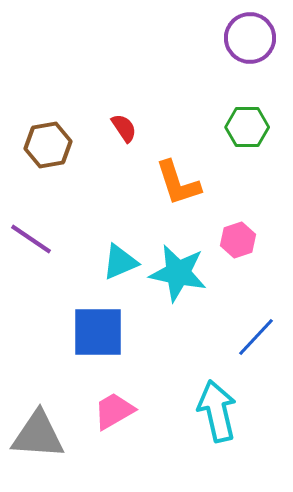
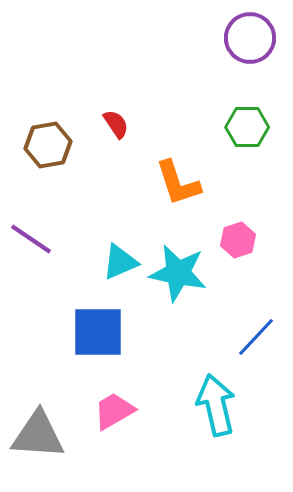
red semicircle: moved 8 px left, 4 px up
cyan arrow: moved 1 px left, 6 px up
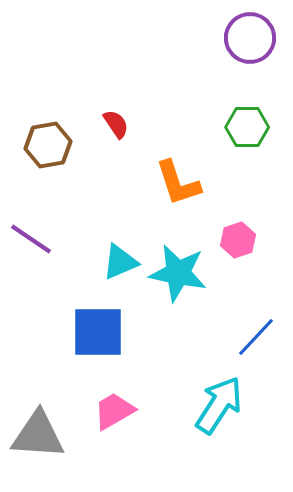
cyan arrow: moved 3 px right; rotated 46 degrees clockwise
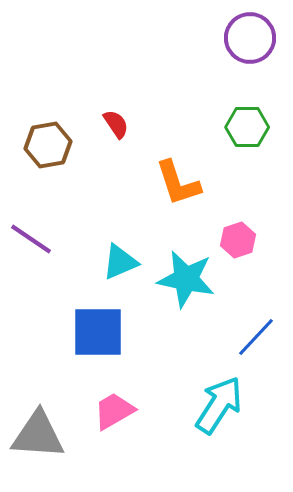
cyan star: moved 8 px right, 6 px down
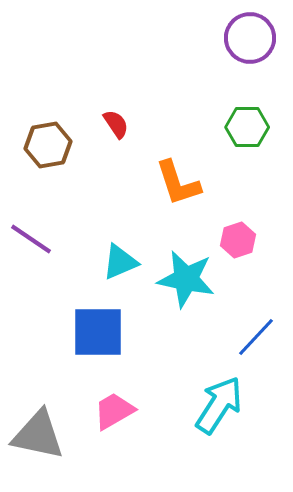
gray triangle: rotated 8 degrees clockwise
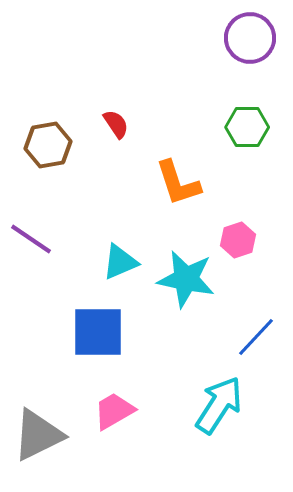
gray triangle: rotated 38 degrees counterclockwise
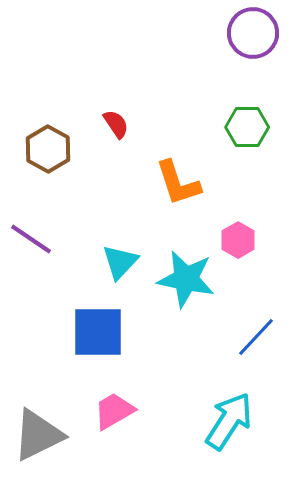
purple circle: moved 3 px right, 5 px up
brown hexagon: moved 4 px down; rotated 21 degrees counterclockwise
pink hexagon: rotated 12 degrees counterclockwise
cyan triangle: rotated 24 degrees counterclockwise
cyan arrow: moved 10 px right, 16 px down
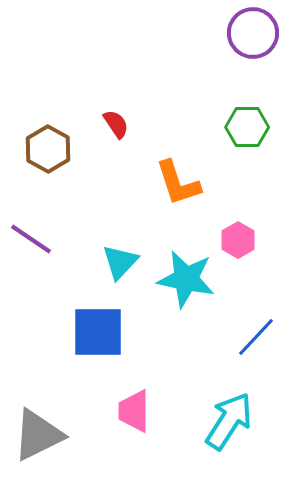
pink trapezoid: moved 20 px right; rotated 60 degrees counterclockwise
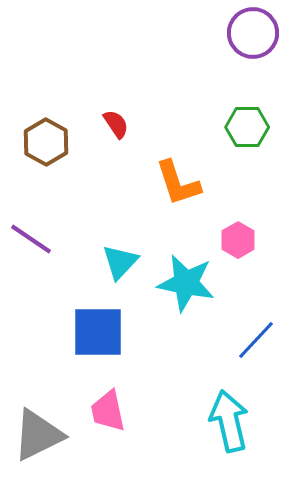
brown hexagon: moved 2 px left, 7 px up
cyan star: moved 4 px down
blue line: moved 3 px down
pink trapezoid: moved 26 px left; rotated 12 degrees counterclockwise
cyan arrow: rotated 46 degrees counterclockwise
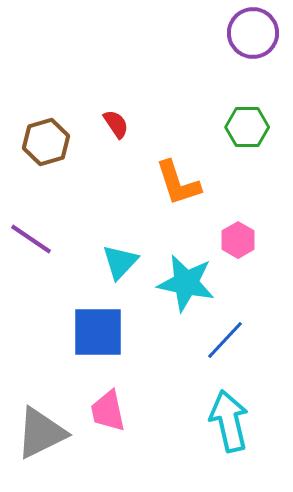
brown hexagon: rotated 15 degrees clockwise
blue line: moved 31 px left
gray triangle: moved 3 px right, 2 px up
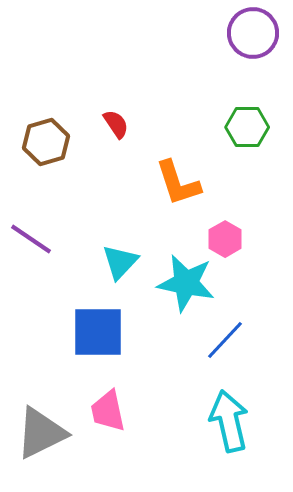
pink hexagon: moved 13 px left, 1 px up
